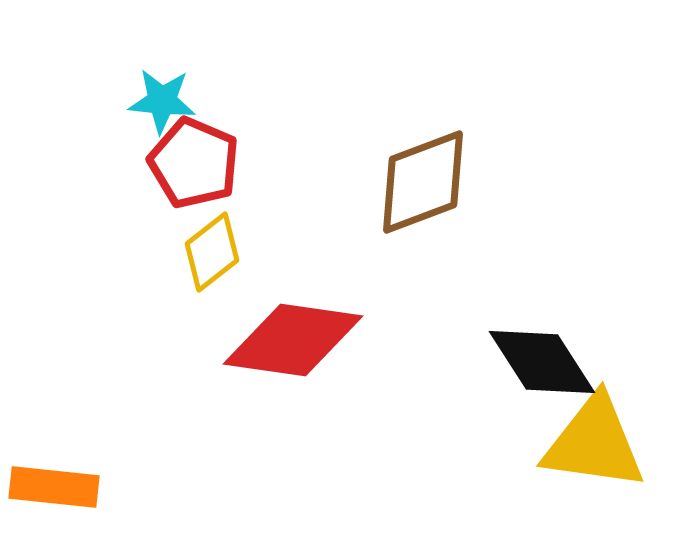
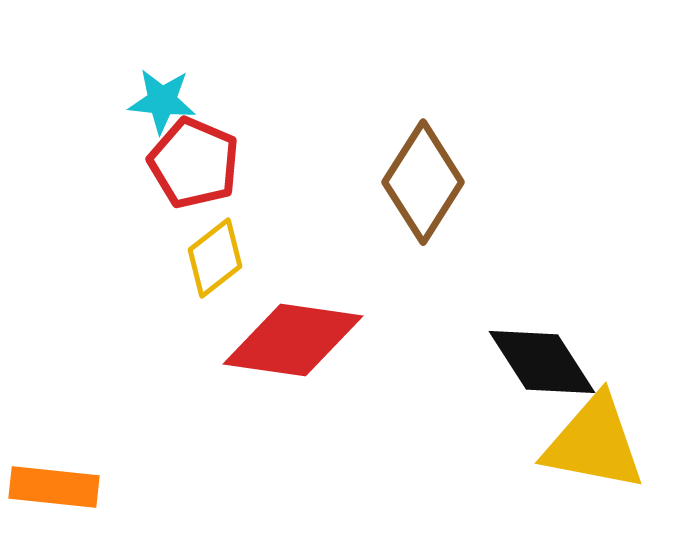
brown diamond: rotated 37 degrees counterclockwise
yellow diamond: moved 3 px right, 6 px down
yellow triangle: rotated 3 degrees clockwise
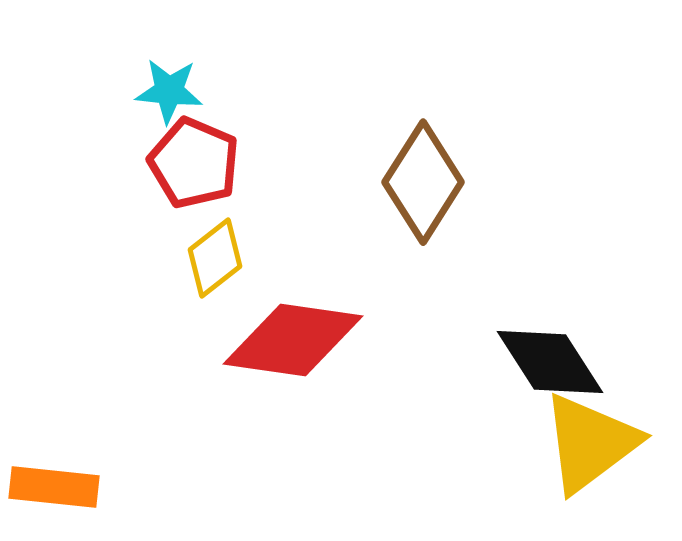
cyan star: moved 7 px right, 10 px up
black diamond: moved 8 px right
yellow triangle: moved 4 px left; rotated 48 degrees counterclockwise
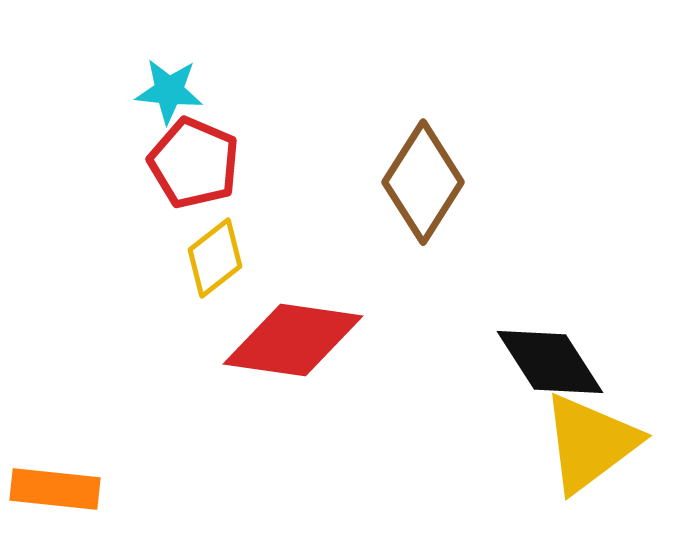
orange rectangle: moved 1 px right, 2 px down
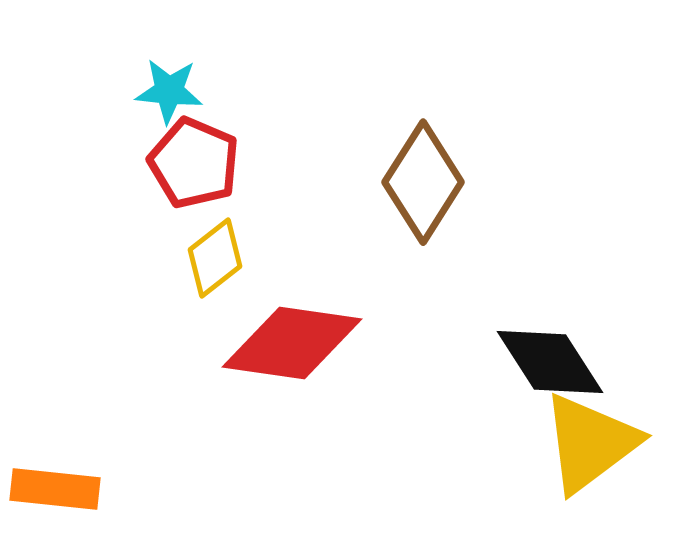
red diamond: moved 1 px left, 3 px down
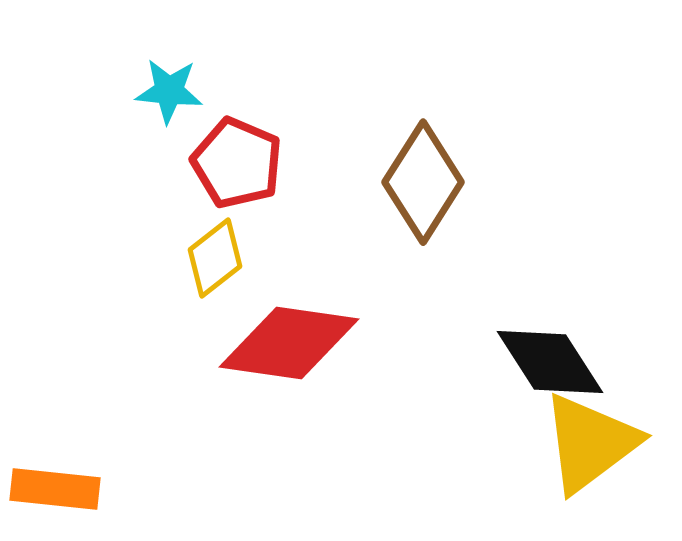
red pentagon: moved 43 px right
red diamond: moved 3 px left
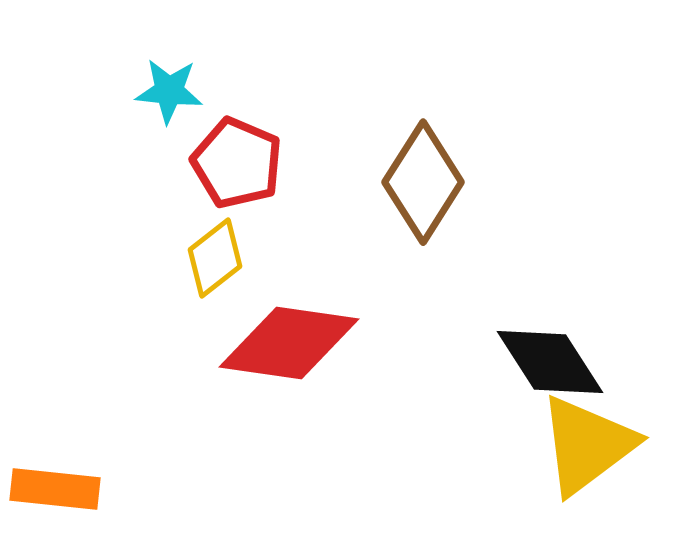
yellow triangle: moved 3 px left, 2 px down
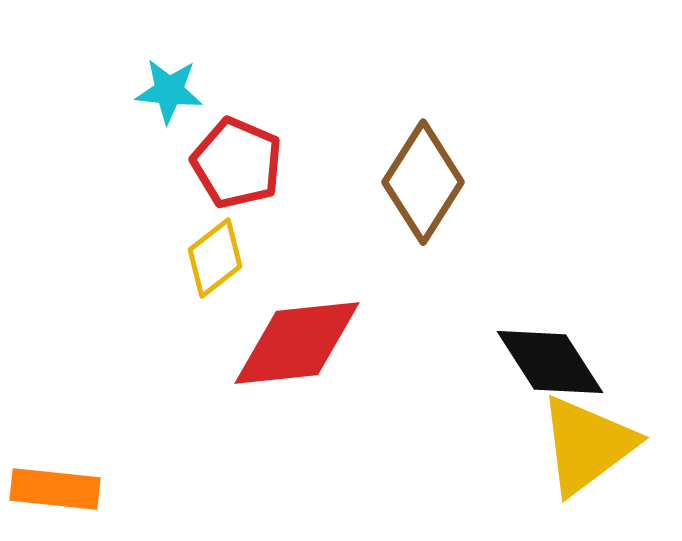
red diamond: moved 8 px right; rotated 14 degrees counterclockwise
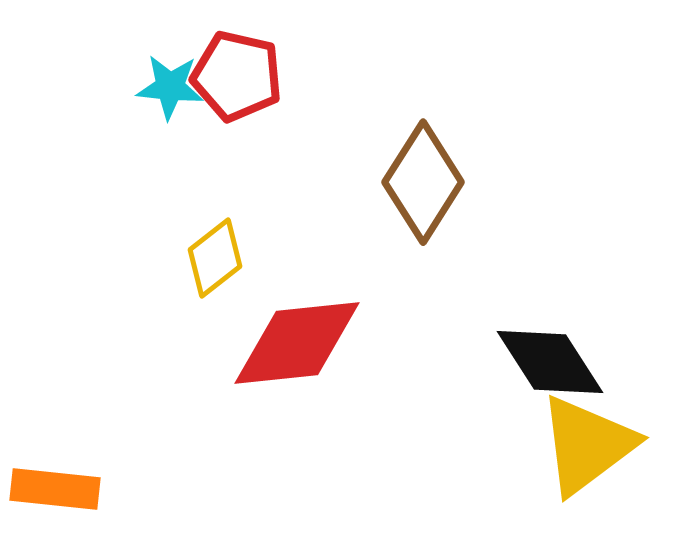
cyan star: moved 1 px right, 4 px up
red pentagon: moved 87 px up; rotated 10 degrees counterclockwise
